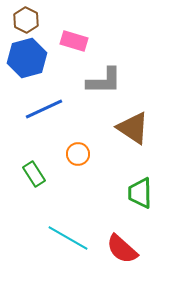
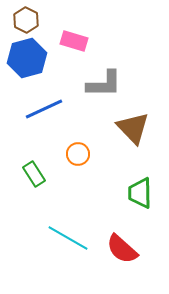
gray L-shape: moved 3 px down
brown triangle: rotated 12 degrees clockwise
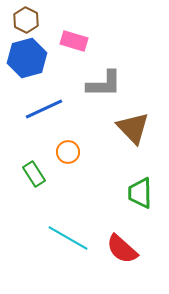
orange circle: moved 10 px left, 2 px up
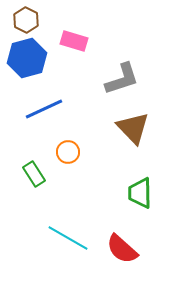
gray L-shape: moved 18 px right, 5 px up; rotated 18 degrees counterclockwise
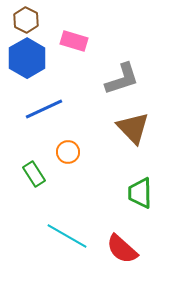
blue hexagon: rotated 15 degrees counterclockwise
cyan line: moved 1 px left, 2 px up
